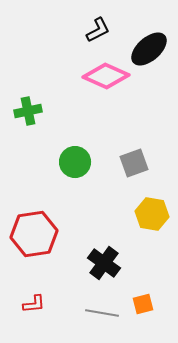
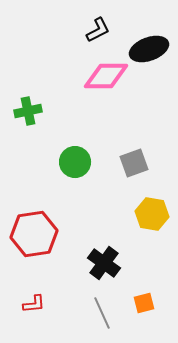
black ellipse: rotated 21 degrees clockwise
pink diamond: rotated 24 degrees counterclockwise
orange square: moved 1 px right, 1 px up
gray line: rotated 56 degrees clockwise
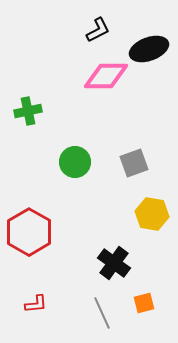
red hexagon: moved 5 px left, 2 px up; rotated 21 degrees counterclockwise
black cross: moved 10 px right
red L-shape: moved 2 px right
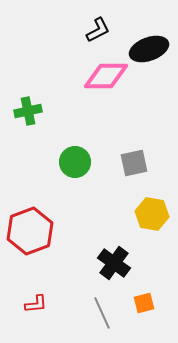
gray square: rotated 8 degrees clockwise
red hexagon: moved 1 px right, 1 px up; rotated 9 degrees clockwise
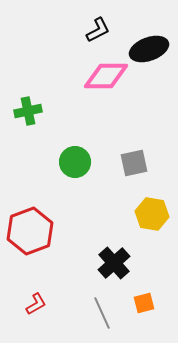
black cross: rotated 12 degrees clockwise
red L-shape: rotated 25 degrees counterclockwise
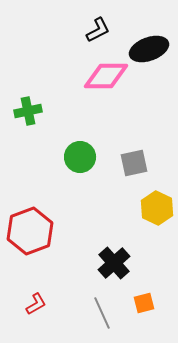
green circle: moved 5 px right, 5 px up
yellow hexagon: moved 5 px right, 6 px up; rotated 16 degrees clockwise
